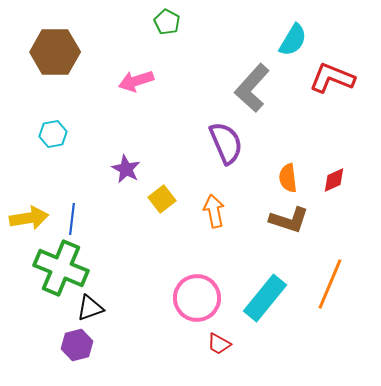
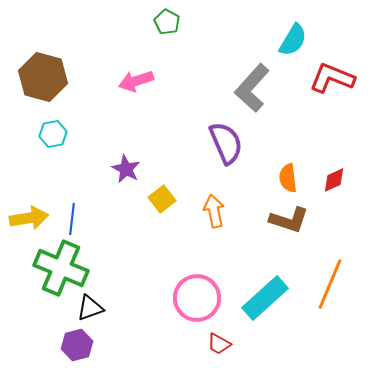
brown hexagon: moved 12 px left, 25 px down; rotated 15 degrees clockwise
cyan rectangle: rotated 9 degrees clockwise
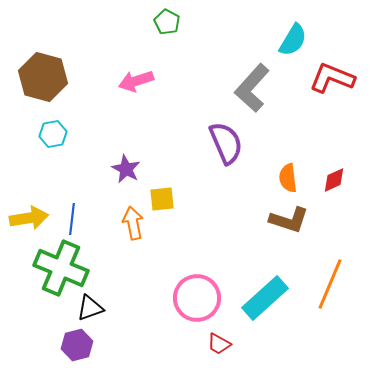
yellow square: rotated 32 degrees clockwise
orange arrow: moved 81 px left, 12 px down
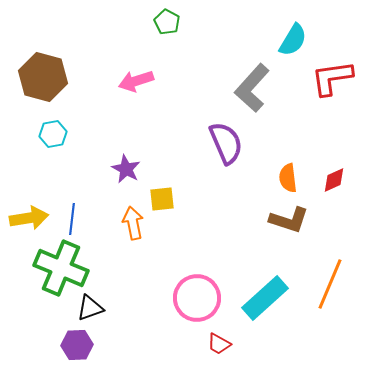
red L-shape: rotated 30 degrees counterclockwise
purple hexagon: rotated 12 degrees clockwise
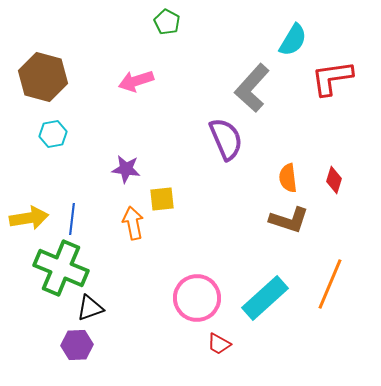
purple semicircle: moved 4 px up
purple star: rotated 20 degrees counterclockwise
red diamond: rotated 48 degrees counterclockwise
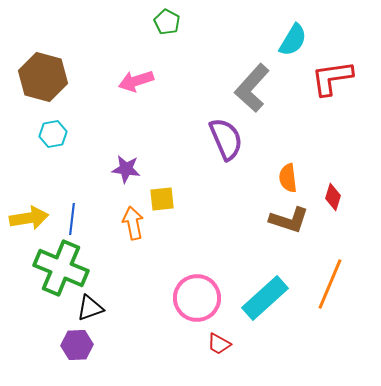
red diamond: moved 1 px left, 17 px down
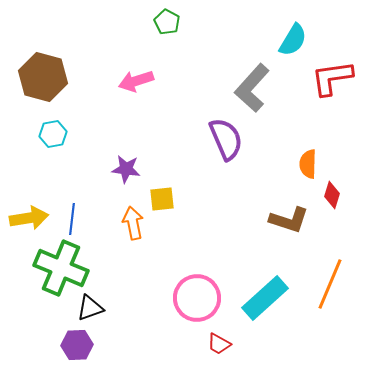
orange semicircle: moved 20 px right, 14 px up; rotated 8 degrees clockwise
red diamond: moved 1 px left, 2 px up
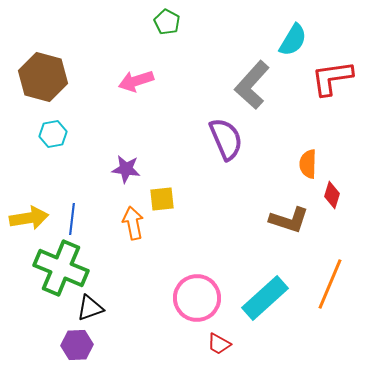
gray L-shape: moved 3 px up
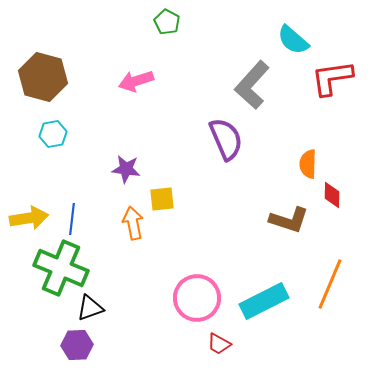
cyan semicircle: rotated 100 degrees clockwise
red diamond: rotated 16 degrees counterclockwise
cyan rectangle: moved 1 px left, 3 px down; rotated 15 degrees clockwise
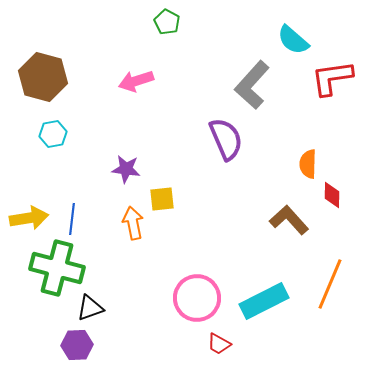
brown L-shape: rotated 150 degrees counterclockwise
green cross: moved 4 px left; rotated 8 degrees counterclockwise
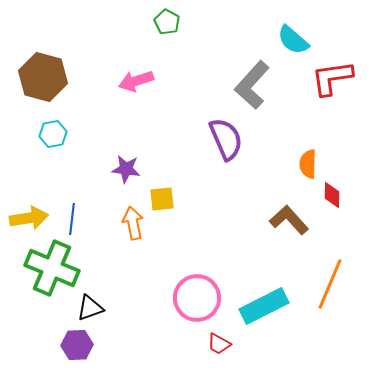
green cross: moved 5 px left; rotated 8 degrees clockwise
cyan rectangle: moved 5 px down
